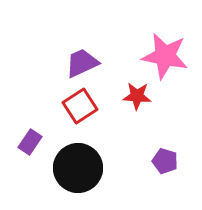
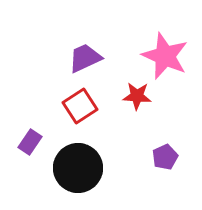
pink star: rotated 12 degrees clockwise
purple trapezoid: moved 3 px right, 5 px up
purple pentagon: moved 4 px up; rotated 30 degrees clockwise
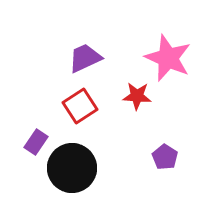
pink star: moved 3 px right, 2 px down
purple rectangle: moved 6 px right
purple pentagon: rotated 15 degrees counterclockwise
black circle: moved 6 px left
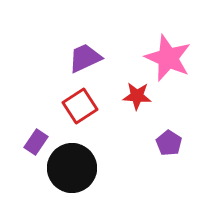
purple pentagon: moved 4 px right, 14 px up
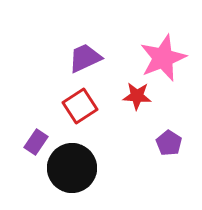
pink star: moved 5 px left; rotated 27 degrees clockwise
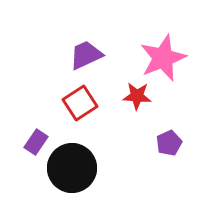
purple trapezoid: moved 1 px right, 3 px up
red square: moved 3 px up
purple pentagon: rotated 15 degrees clockwise
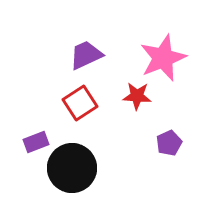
purple rectangle: rotated 35 degrees clockwise
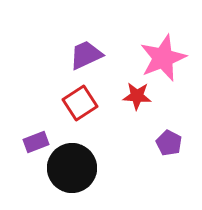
purple pentagon: rotated 20 degrees counterclockwise
